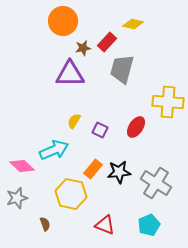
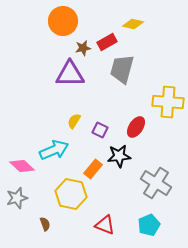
red rectangle: rotated 18 degrees clockwise
black star: moved 16 px up
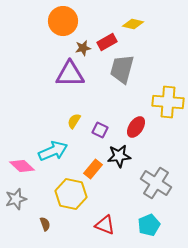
cyan arrow: moved 1 px left, 1 px down
gray star: moved 1 px left, 1 px down
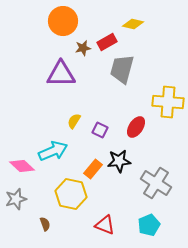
purple triangle: moved 9 px left
black star: moved 5 px down
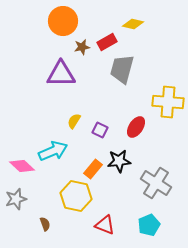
brown star: moved 1 px left, 1 px up
yellow hexagon: moved 5 px right, 2 px down
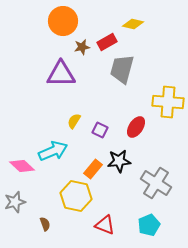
gray star: moved 1 px left, 3 px down
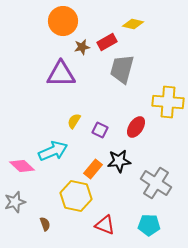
cyan pentagon: rotated 25 degrees clockwise
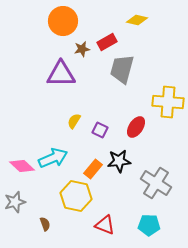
yellow diamond: moved 4 px right, 4 px up
brown star: moved 2 px down
cyan arrow: moved 7 px down
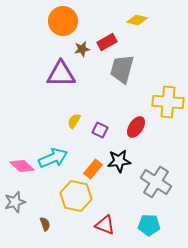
gray cross: moved 1 px up
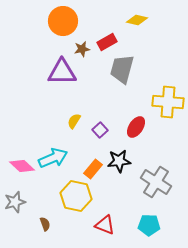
purple triangle: moved 1 px right, 2 px up
purple square: rotated 21 degrees clockwise
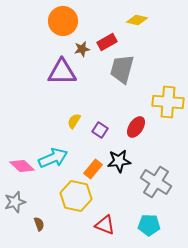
purple square: rotated 14 degrees counterclockwise
brown semicircle: moved 6 px left
